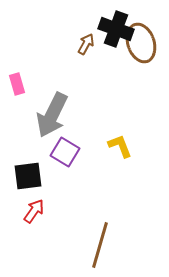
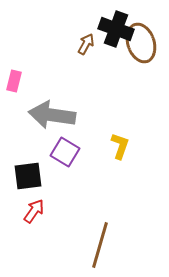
pink rectangle: moved 3 px left, 3 px up; rotated 30 degrees clockwise
gray arrow: rotated 72 degrees clockwise
yellow L-shape: rotated 40 degrees clockwise
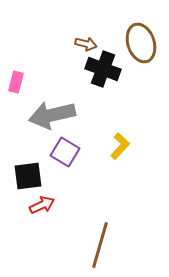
black cross: moved 13 px left, 40 px down
brown arrow: rotated 75 degrees clockwise
pink rectangle: moved 2 px right, 1 px down
gray arrow: rotated 21 degrees counterclockwise
yellow L-shape: rotated 24 degrees clockwise
red arrow: moved 8 px right, 6 px up; rotated 30 degrees clockwise
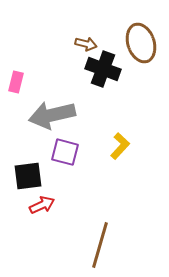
purple square: rotated 16 degrees counterclockwise
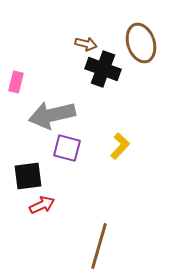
purple square: moved 2 px right, 4 px up
brown line: moved 1 px left, 1 px down
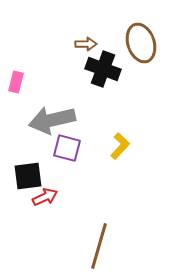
brown arrow: rotated 15 degrees counterclockwise
gray arrow: moved 5 px down
red arrow: moved 3 px right, 8 px up
